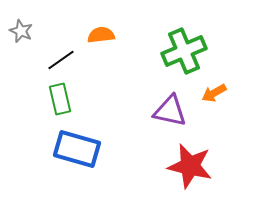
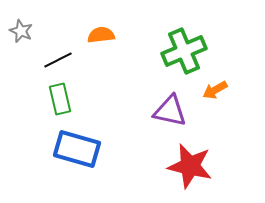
black line: moved 3 px left; rotated 8 degrees clockwise
orange arrow: moved 1 px right, 3 px up
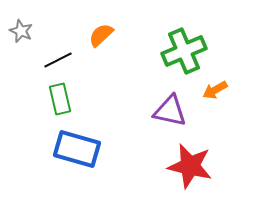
orange semicircle: rotated 36 degrees counterclockwise
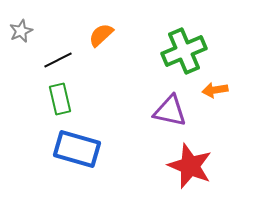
gray star: rotated 25 degrees clockwise
orange arrow: rotated 20 degrees clockwise
red star: rotated 9 degrees clockwise
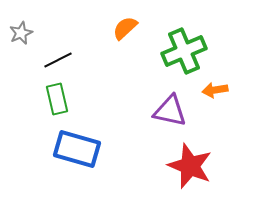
gray star: moved 2 px down
orange semicircle: moved 24 px right, 7 px up
green rectangle: moved 3 px left
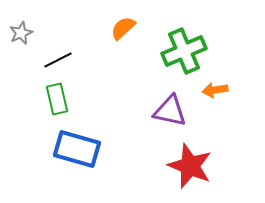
orange semicircle: moved 2 px left
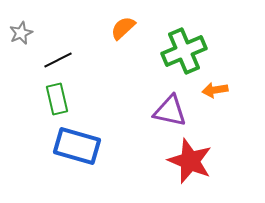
blue rectangle: moved 3 px up
red star: moved 5 px up
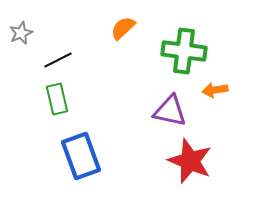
green cross: rotated 30 degrees clockwise
blue rectangle: moved 4 px right, 10 px down; rotated 54 degrees clockwise
